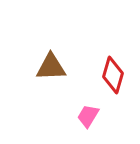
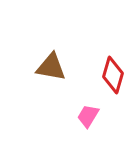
brown triangle: rotated 12 degrees clockwise
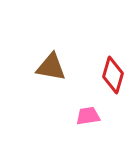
pink trapezoid: rotated 50 degrees clockwise
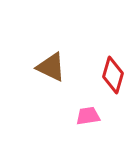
brown triangle: rotated 16 degrees clockwise
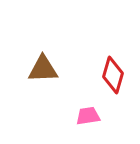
brown triangle: moved 8 px left, 2 px down; rotated 28 degrees counterclockwise
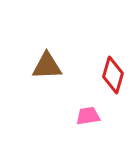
brown triangle: moved 4 px right, 3 px up
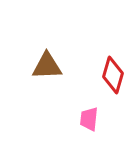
pink trapezoid: moved 1 px right, 3 px down; rotated 75 degrees counterclockwise
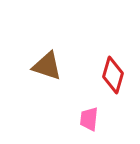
brown triangle: rotated 20 degrees clockwise
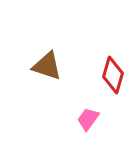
pink trapezoid: moved 1 px left; rotated 30 degrees clockwise
